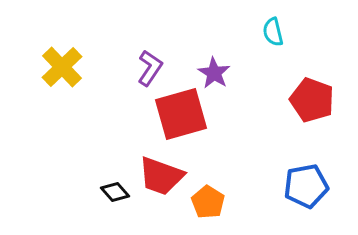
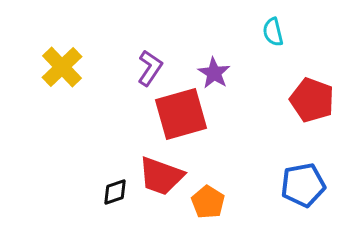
blue pentagon: moved 3 px left, 1 px up
black diamond: rotated 68 degrees counterclockwise
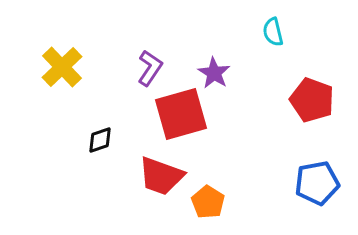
blue pentagon: moved 14 px right, 2 px up
black diamond: moved 15 px left, 52 px up
